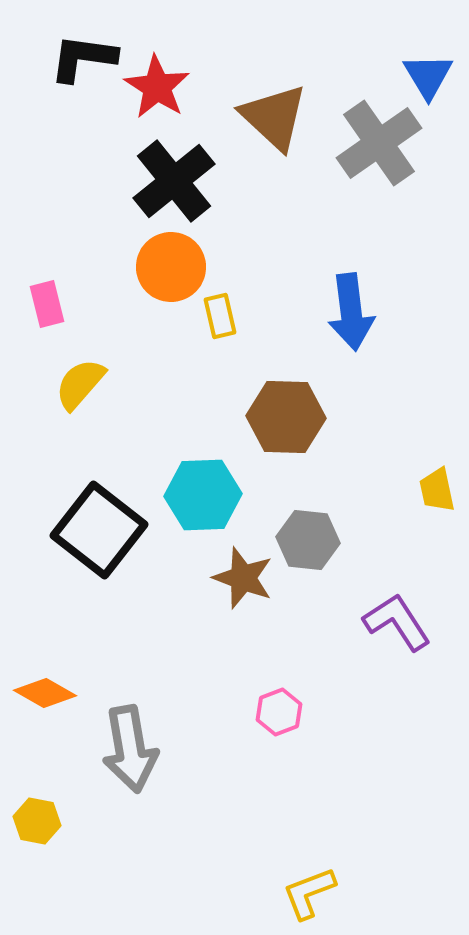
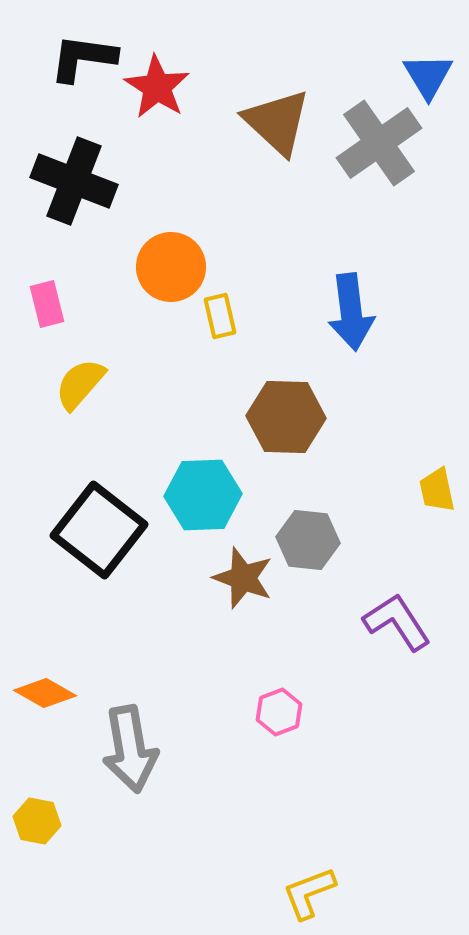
brown triangle: moved 3 px right, 5 px down
black cross: moved 100 px left; rotated 30 degrees counterclockwise
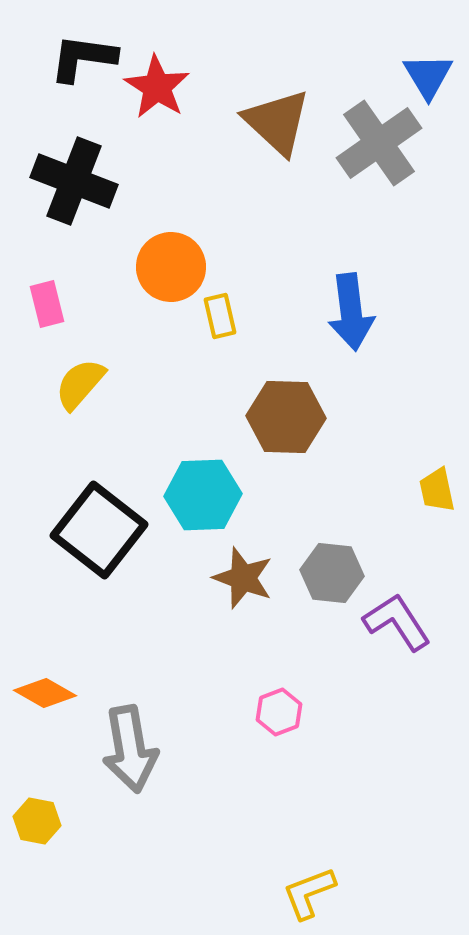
gray hexagon: moved 24 px right, 33 px down
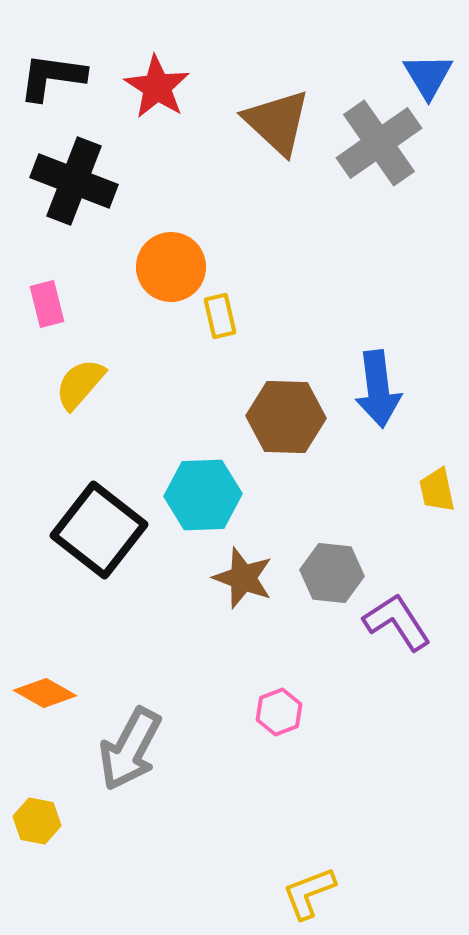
black L-shape: moved 31 px left, 19 px down
blue arrow: moved 27 px right, 77 px down
gray arrow: rotated 38 degrees clockwise
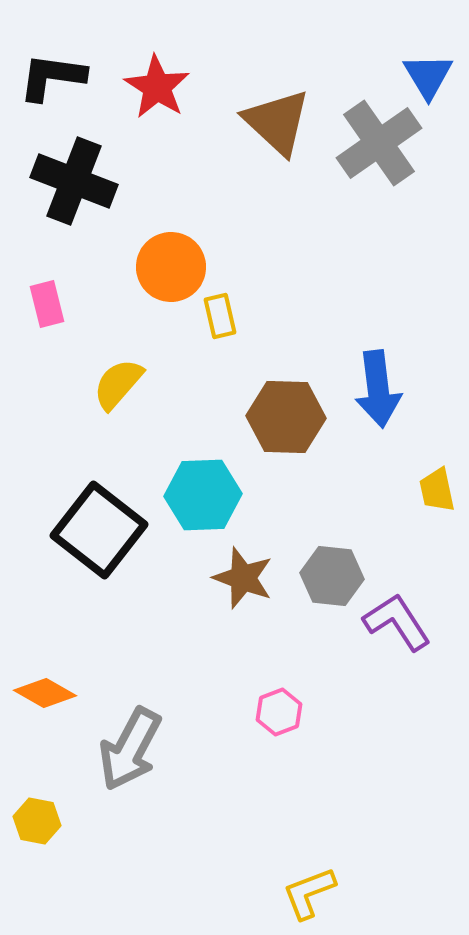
yellow semicircle: moved 38 px right
gray hexagon: moved 3 px down
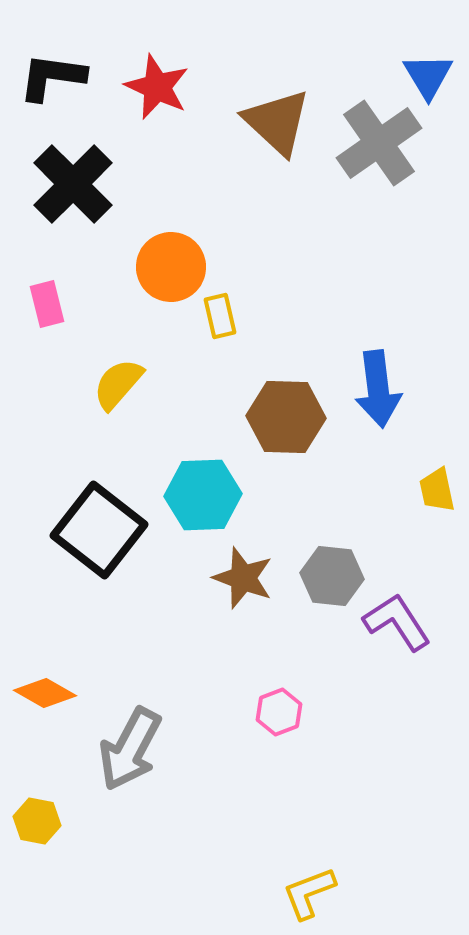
red star: rotated 8 degrees counterclockwise
black cross: moved 1 px left, 3 px down; rotated 24 degrees clockwise
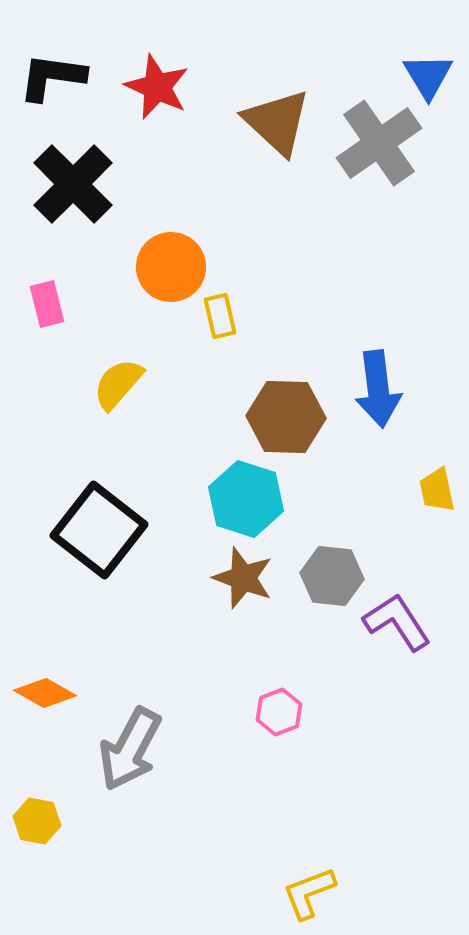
cyan hexagon: moved 43 px right, 4 px down; rotated 20 degrees clockwise
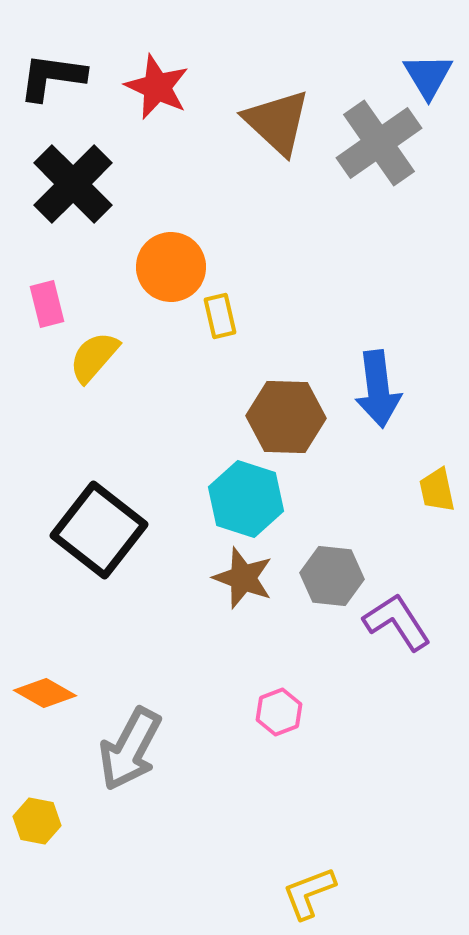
yellow semicircle: moved 24 px left, 27 px up
